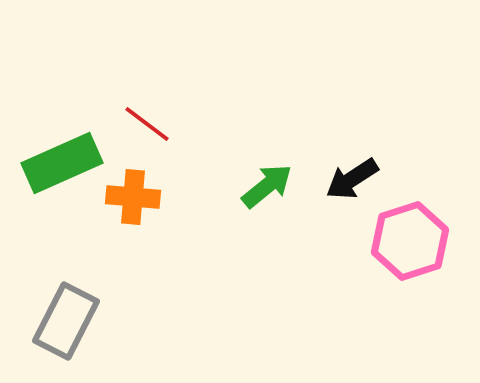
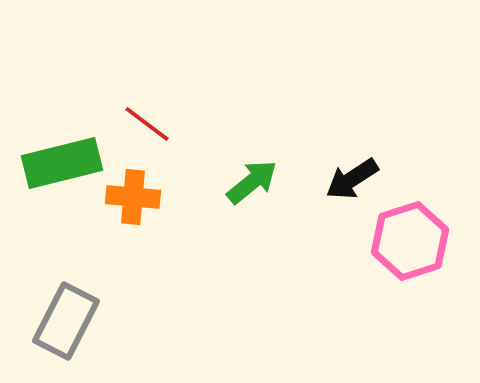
green rectangle: rotated 10 degrees clockwise
green arrow: moved 15 px left, 4 px up
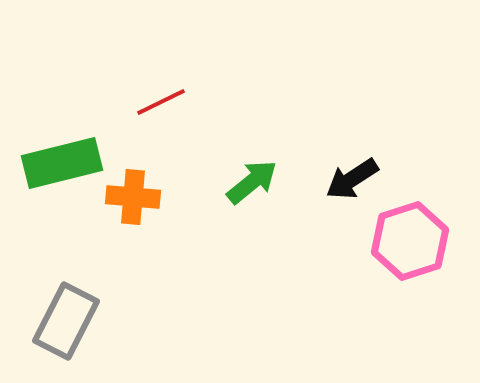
red line: moved 14 px right, 22 px up; rotated 63 degrees counterclockwise
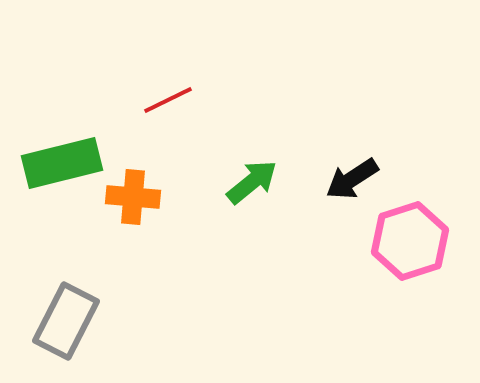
red line: moved 7 px right, 2 px up
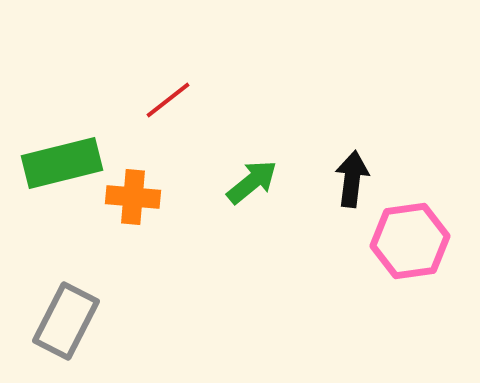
red line: rotated 12 degrees counterclockwise
black arrow: rotated 130 degrees clockwise
pink hexagon: rotated 10 degrees clockwise
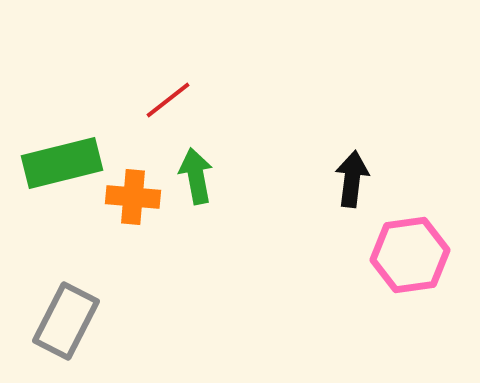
green arrow: moved 56 px left, 6 px up; rotated 62 degrees counterclockwise
pink hexagon: moved 14 px down
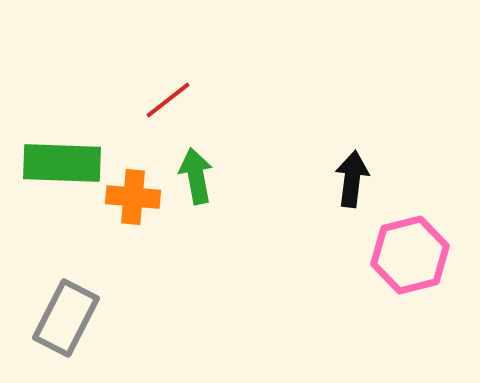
green rectangle: rotated 16 degrees clockwise
pink hexagon: rotated 6 degrees counterclockwise
gray rectangle: moved 3 px up
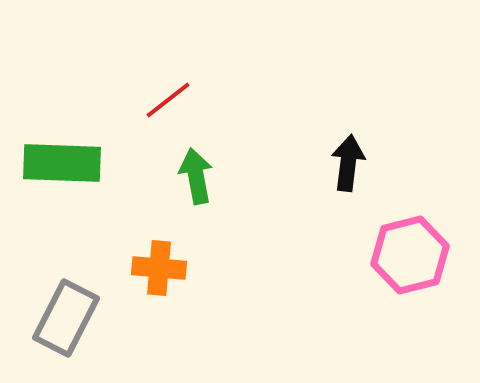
black arrow: moved 4 px left, 16 px up
orange cross: moved 26 px right, 71 px down
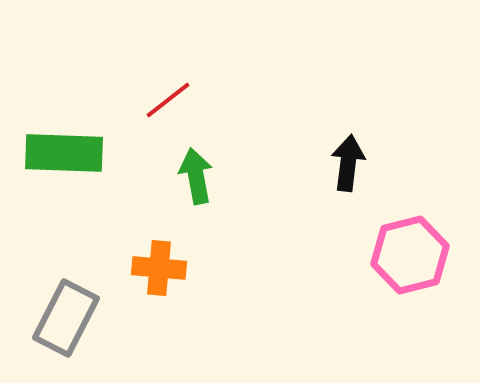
green rectangle: moved 2 px right, 10 px up
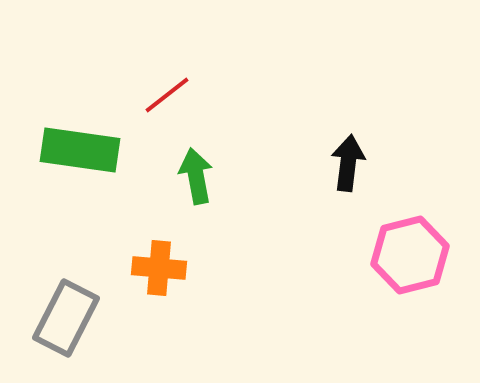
red line: moved 1 px left, 5 px up
green rectangle: moved 16 px right, 3 px up; rotated 6 degrees clockwise
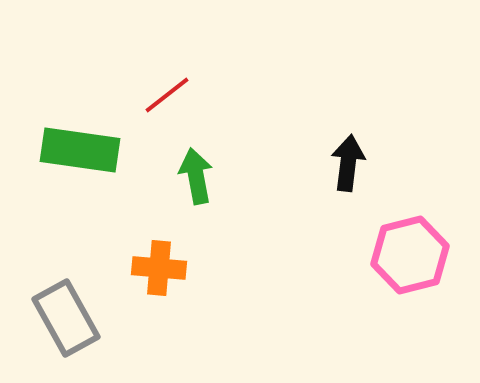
gray rectangle: rotated 56 degrees counterclockwise
